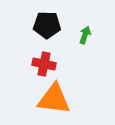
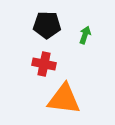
orange triangle: moved 10 px right
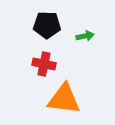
green arrow: moved 1 px down; rotated 60 degrees clockwise
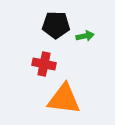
black pentagon: moved 9 px right
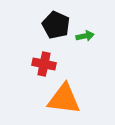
black pentagon: rotated 24 degrees clockwise
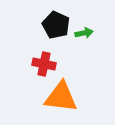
green arrow: moved 1 px left, 3 px up
orange triangle: moved 3 px left, 2 px up
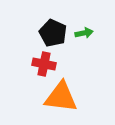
black pentagon: moved 3 px left, 8 px down
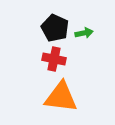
black pentagon: moved 2 px right, 5 px up
red cross: moved 10 px right, 5 px up
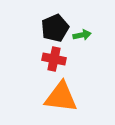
black pentagon: rotated 24 degrees clockwise
green arrow: moved 2 px left, 2 px down
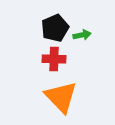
red cross: rotated 10 degrees counterclockwise
orange triangle: rotated 39 degrees clockwise
